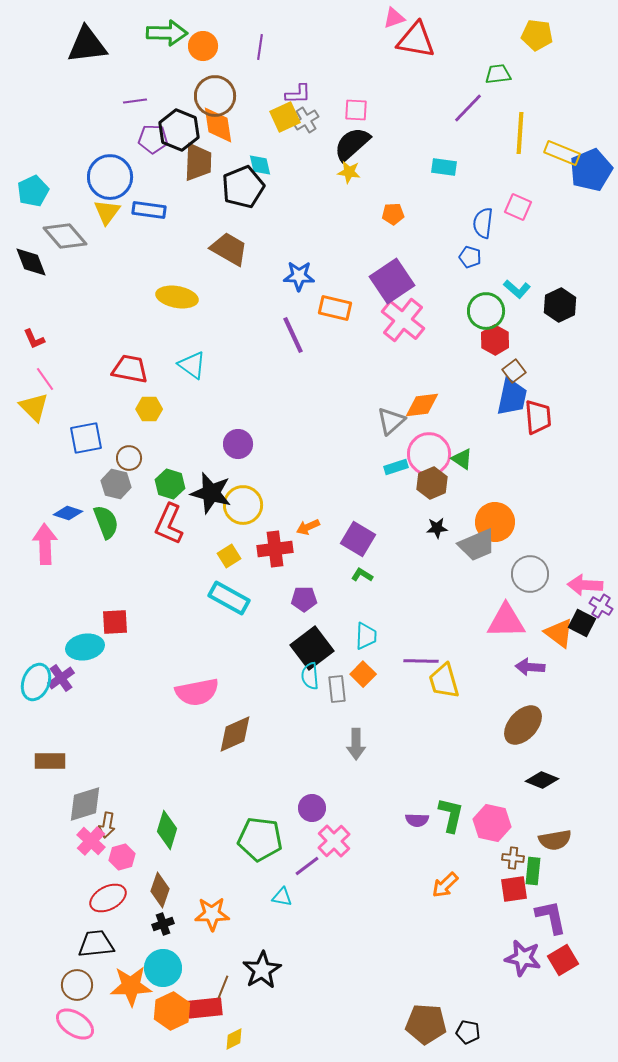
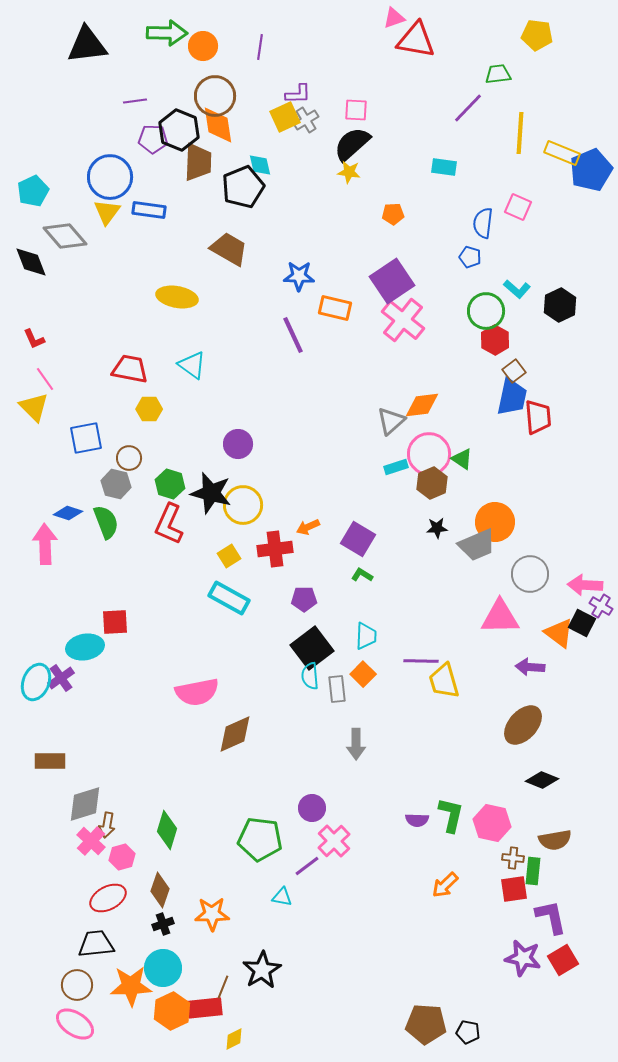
pink triangle at (506, 621): moved 6 px left, 4 px up
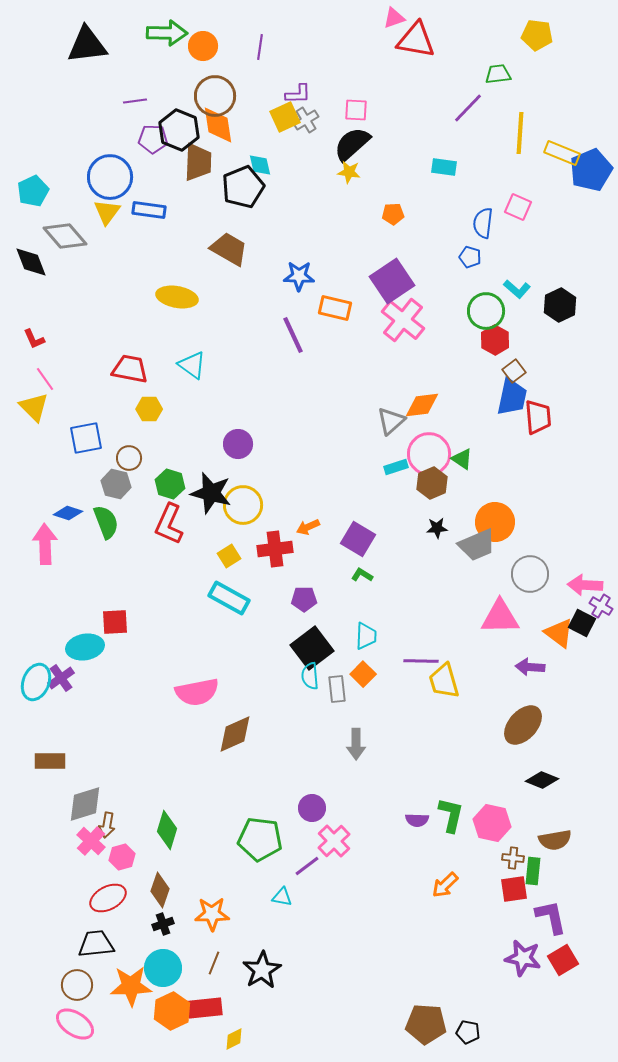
brown line at (223, 987): moved 9 px left, 24 px up
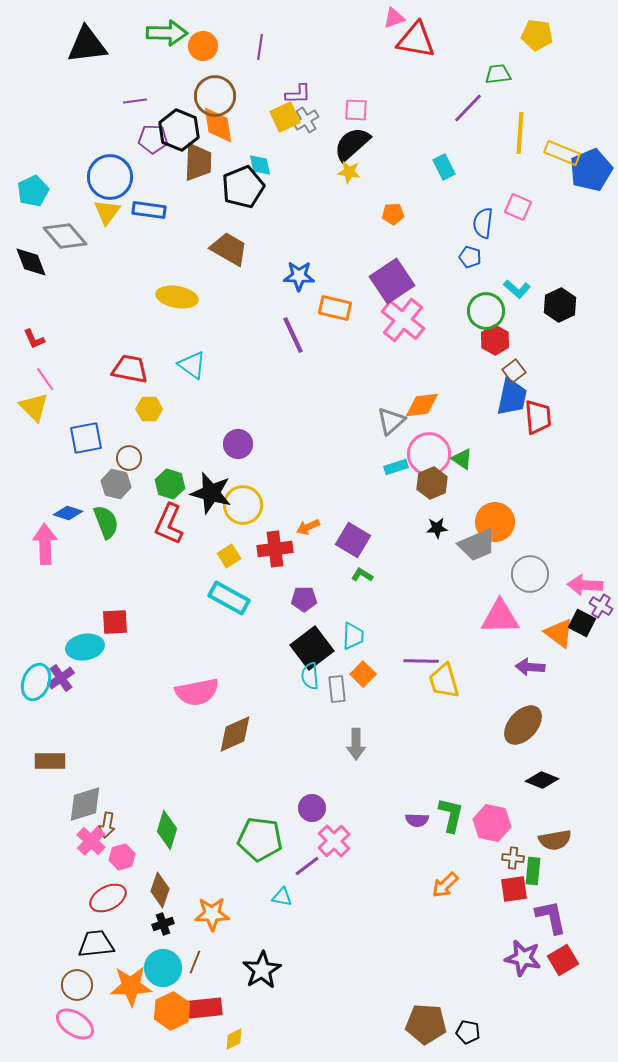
cyan rectangle at (444, 167): rotated 55 degrees clockwise
purple square at (358, 539): moved 5 px left, 1 px down
cyan trapezoid at (366, 636): moved 13 px left
brown line at (214, 963): moved 19 px left, 1 px up
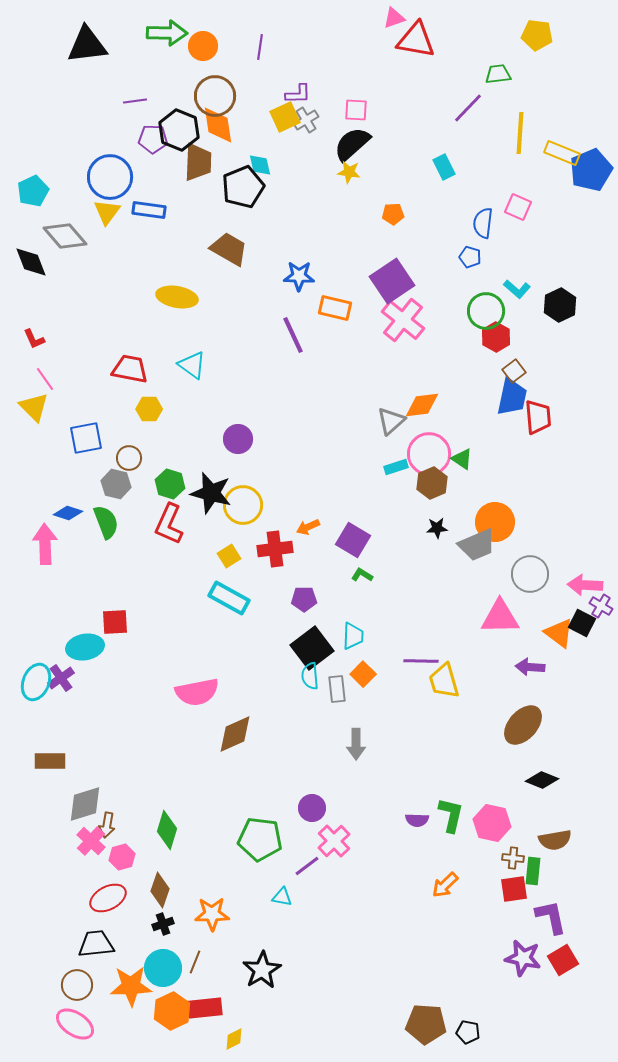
red hexagon at (495, 340): moved 1 px right, 3 px up
purple circle at (238, 444): moved 5 px up
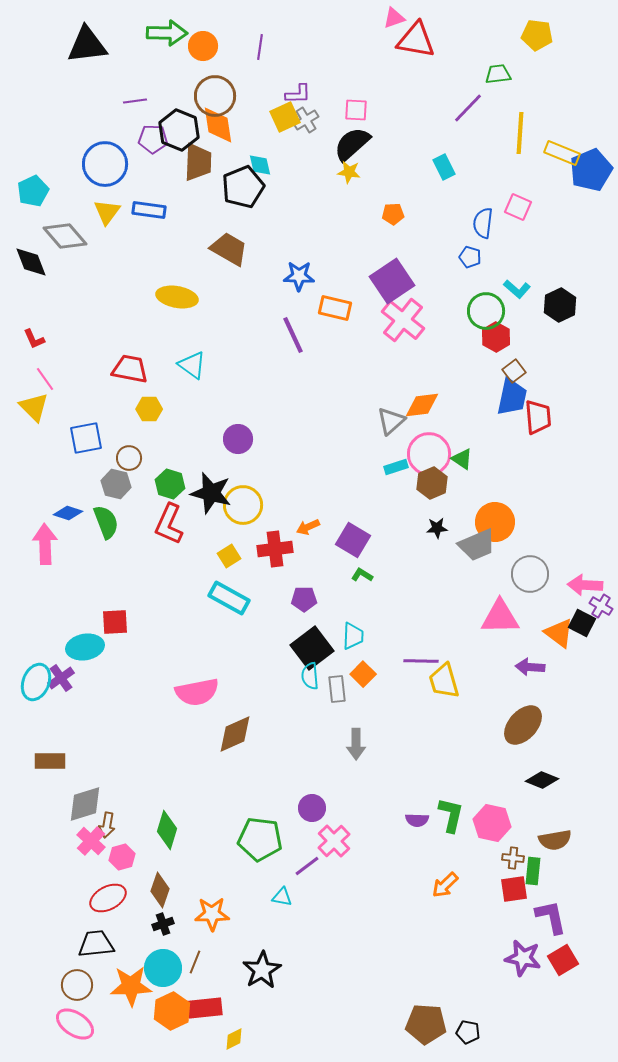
blue circle at (110, 177): moved 5 px left, 13 px up
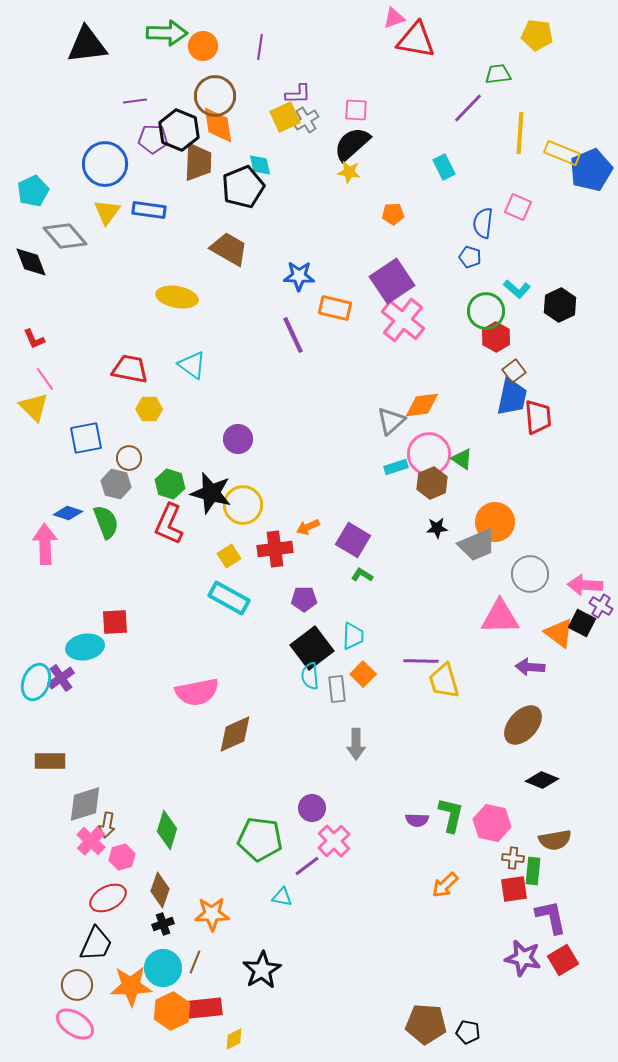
black trapezoid at (96, 944): rotated 120 degrees clockwise
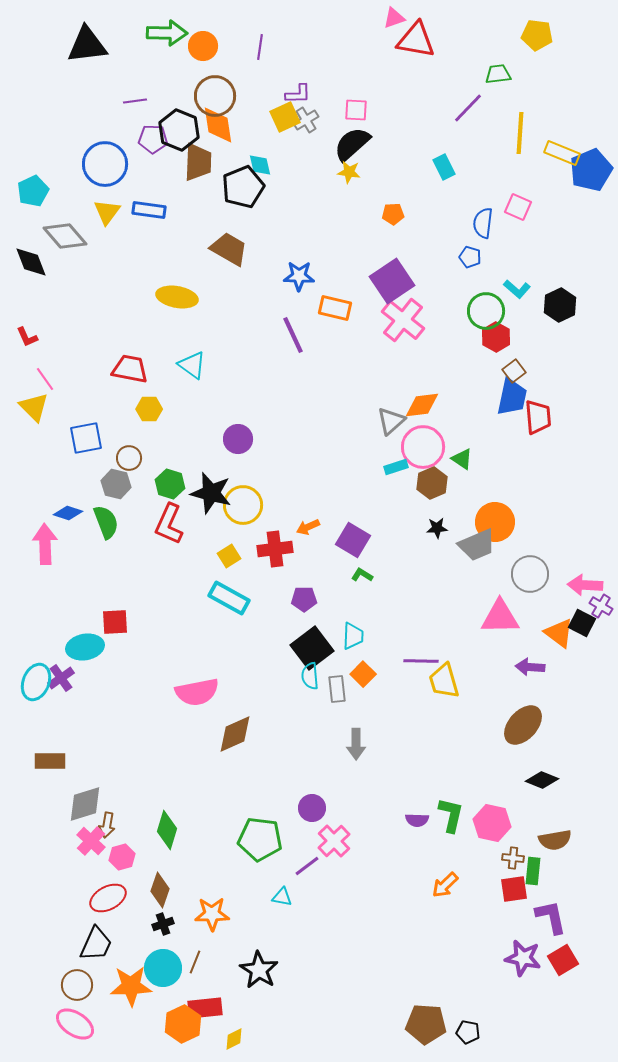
red L-shape at (34, 339): moved 7 px left, 2 px up
pink circle at (429, 454): moved 6 px left, 7 px up
black star at (262, 970): moved 3 px left; rotated 9 degrees counterclockwise
orange hexagon at (172, 1011): moved 11 px right, 13 px down
